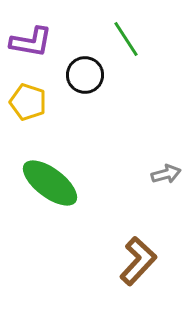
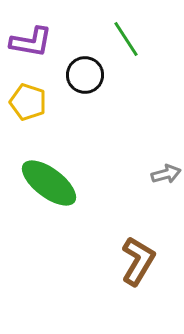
green ellipse: moved 1 px left
brown L-shape: rotated 12 degrees counterclockwise
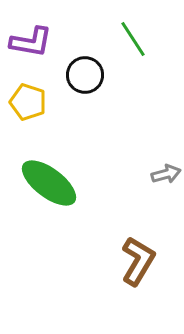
green line: moved 7 px right
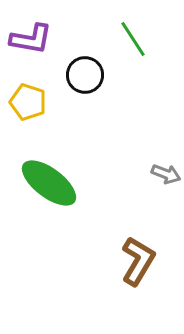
purple L-shape: moved 3 px up
gray arrow: rotated 36 degrees clockwise
